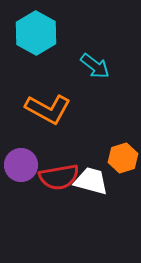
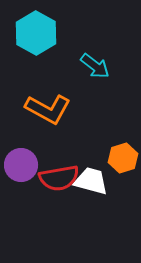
red semicircle: moved 1 px down
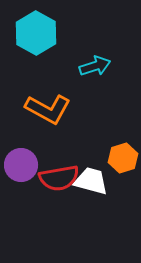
cyan arrow: rotated 56 degrees counterclockwise
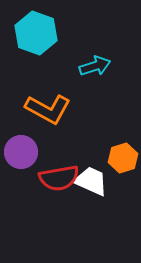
cyan hexagon: rotated 9 degrees counterclockwise
purple circle: moved 13 px up
white trapezoid: rotated 9 degrees clockwise
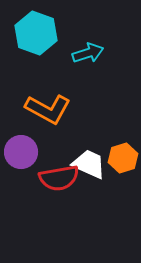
cyan arrow: moved 7 px left, 13 px up
white trapezoid: moved 2 px left, 17 px up
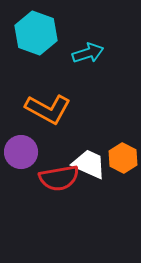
orange hexagon: rotated 16 degrees counterclockwise
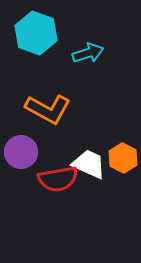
red semicircle: moved 1 px left, 1 px down
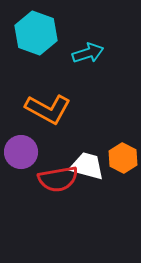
white trapezoid: moved 2 px left, 2 px down; rotated 9 degrees counterclockwise
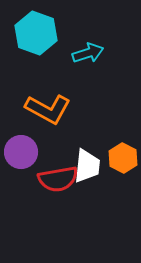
white trapezoid: rotated 81 degrees clockwise
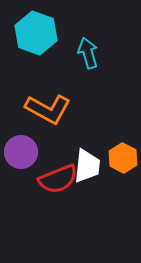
cyan arrow: rotated 88 degrees counterclockwise
red semicircle: rotated 12 degrees counterclockwise
